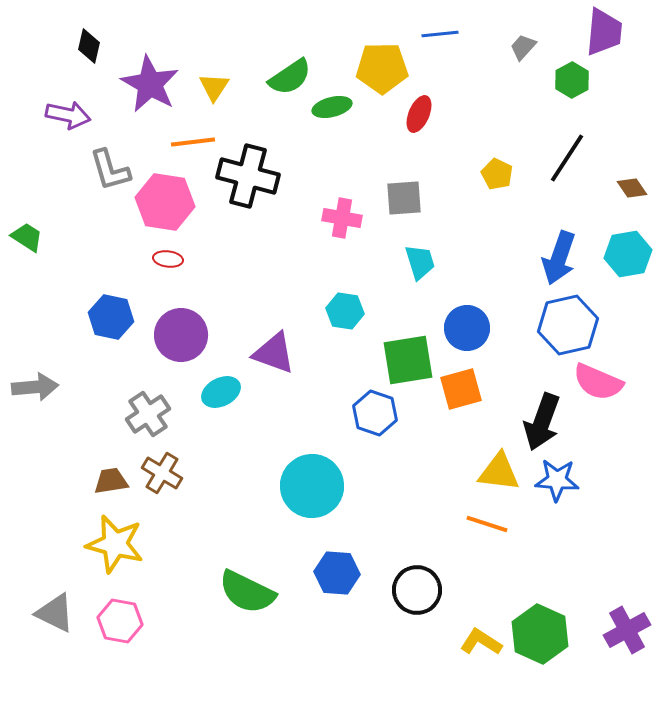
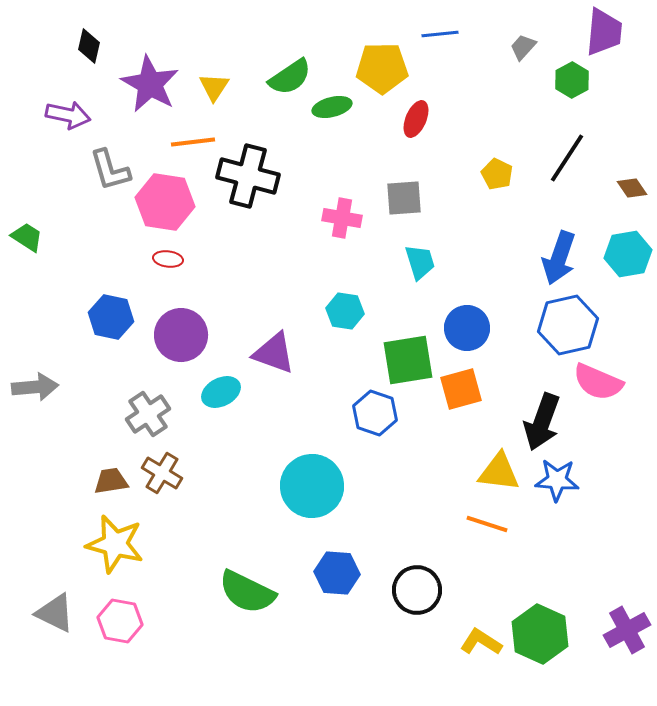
red ellipse at (419, 114): moved 3 px left, 5 px down
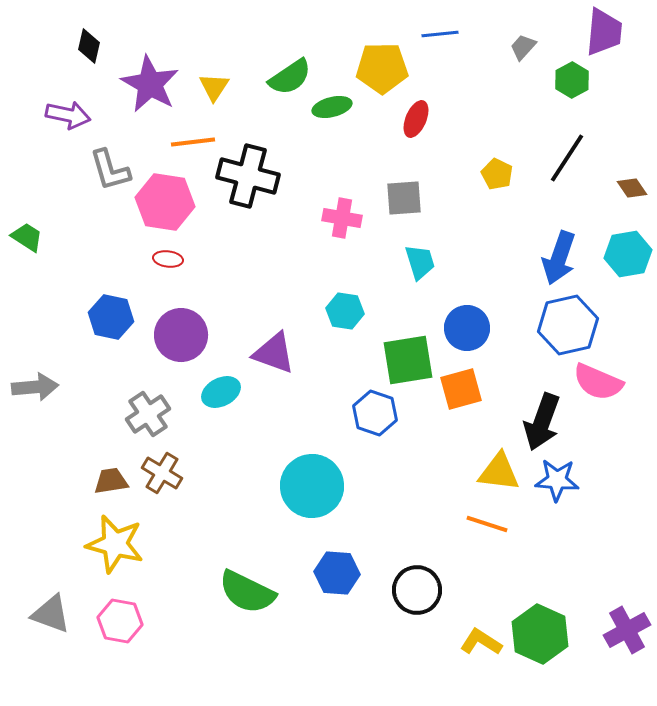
gray triangle at (55, 613): moved 4 px left, 1 px down; rotated 6 degrees counterclockwise
